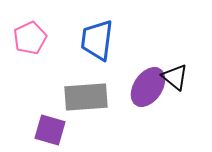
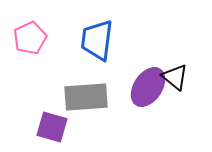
purple square: moved 2 px right, 3 px up
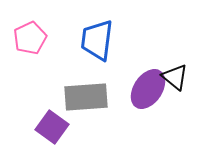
purple ellipse: moved 2 px down
purple square: rotated 20 degrees clockwise
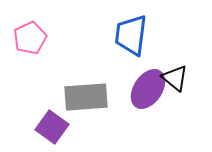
blue trapezoid: moved 34 px right, 5 px up
black triangle: moved 1 px down
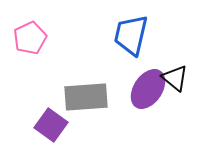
blue trapezoid: rotated 6 degrees clockwise
purple square: moved 1 px left, 2 px up
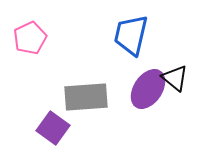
purple square: moved 2 px right, 3 px down
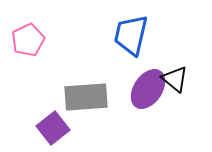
pink pentagon: moved 2 px left, 2 px down
black triangle: moved 1 px down
purple square: rotated 16 degrees clockwise
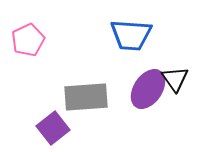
blue trapezoid: rotated 99 degrees counterclockwise
black triangle: rotated 16 degrees clockwise
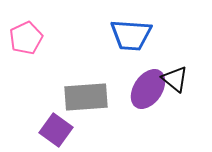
pink pentagon: moved 2 px left, 2 px up
black triangle: rotated 16 degrees counterclockwise
purple square: moved 3 px right, 2 px down; rotated 16 degrees counterclockwise
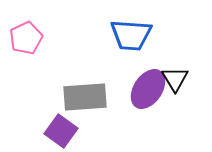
black triangle: rotated 20 degrees clockwise
gray rectangle: moved 1 px left
purple square: moved 5 px right, 1 px down
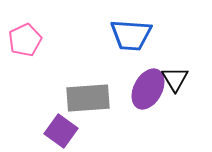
pink pentagon: moved 1 px left, 2 px down
purple ellipse: rotated 6 degrees counterclockwise
gray rectangle: moved 3 px right, 1 px down
